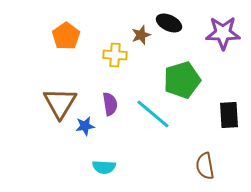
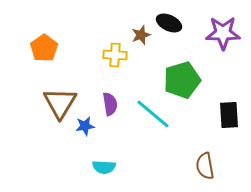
orange pentagon: moved 22 px left, 12 px down
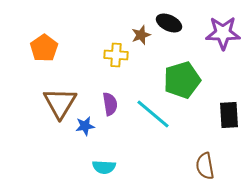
yellow cross: moved 1 px right
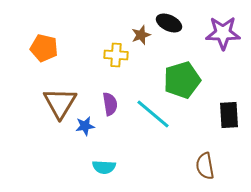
orange pentagon: rotated 24 degrees counterclockwise
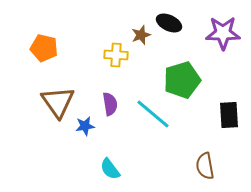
brown triangle: moved 2 px left, 1 px up; rotated 6 degrees counterclockwise
cyan semicircle: moved 6 px right, 2 px down; rotated 50 degrees clockwise
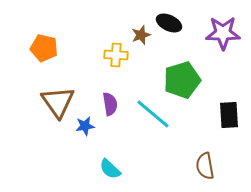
cyan semicircle: rotated 10 degrees counterclockwise
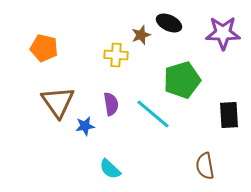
purple semicircle: moved 1 px right
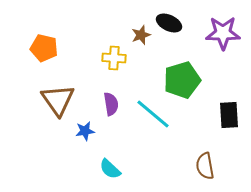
yellow cross: moved 2 px left, 3 px down
brown triangle: moved 2 px up
blue star: moved 5 px down
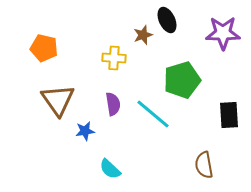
black ellipse: moved 2 px left, 3 px up; rotated 40 degrees clockwise
brown star: moved 2 px right
purple semicircle: moved 2 px right
brown semicircle: moved 1 px left, 1 px up
